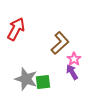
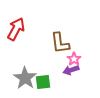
brown L-shape: rotated 125 degrees clockwise
purple arrow: moved 1 px left, 2 px up; rotated 77 degrees counterclockwise
gray star: moved 1 px left, 1 px up; rotated 15 degrees clockwise
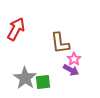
purple arrow: rotated 133 degrees counterclockwise
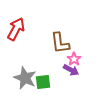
gray star: rotated 10 degrees counterclockwise
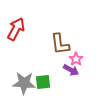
brown L-shape: moved 1 px down
pink star: moved 2 px right
gray star: moved 1 px left, 5 px down; rotated 20 degrees counterclockwise
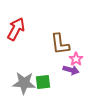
purple arrow: rotated 14 degrees counterclockwise
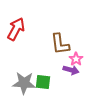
green square: rotated 14 degrees clockwise
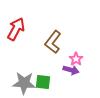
brown L-shape: moved 7 px left, 2 px up; rotated 45 degrees clockwise
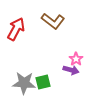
brown L-shape: moved 21 px up; rotated 90 degrees counterclockwise
green square: rotated 21 degrees counterclockwise
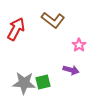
brown L-shape: moved 1 px up
pink star: moved 3 px right, 14 px up
